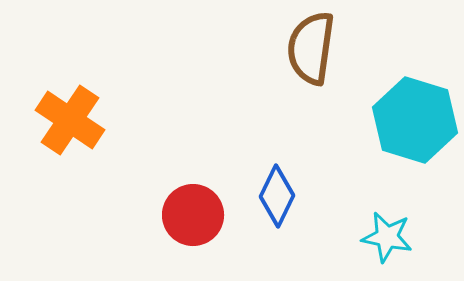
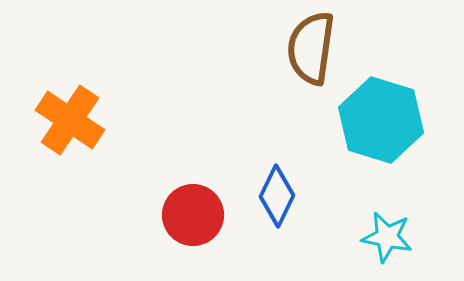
cyan hexagon: moved 34 px left
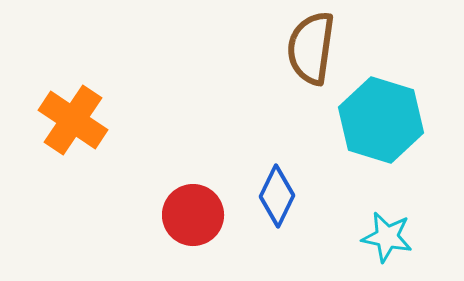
orange cross: moved 3 px right
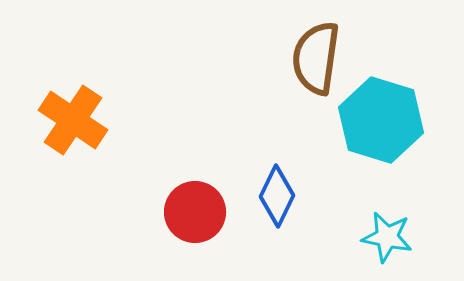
brown semicircle: moved 5 px right, 10 px down
red circle: moved 2 px right, 3 px up
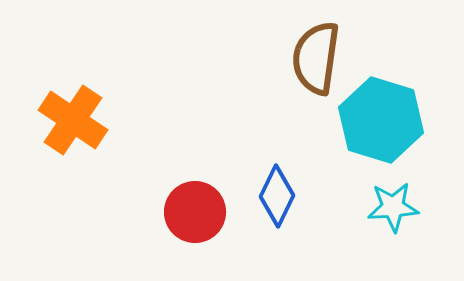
cyan star: moved 6 px right, 30 px up; rotated 15 degrees counterclockwise
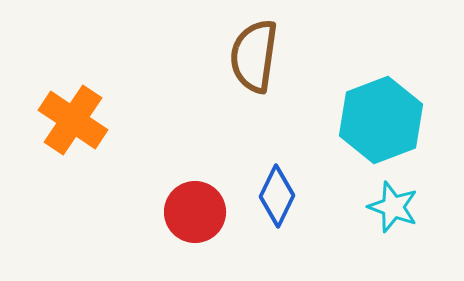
brown semicircle: moved 62 px left, 2 px up
cyan hexagon: rotated 22 degrees clockwise
cyan star: rotated 24 degrees clockwise
